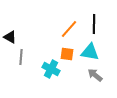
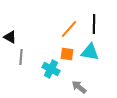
gray arrow: moved 16 px left, 12 px down
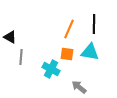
orange line: rotated 18 degrees counterclockwise
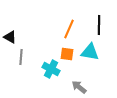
black line: moved 5 px right, 1 px down
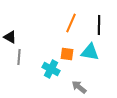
orange line: moved 2 px right, 6 px up
gray line: moved 2 px left
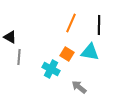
orange square: rotated 24 degrees clockwise
